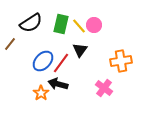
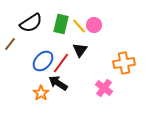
orange cross: moved 3 px right, 2 px down
black arrow: moved 1 px up; rotated 18 degrees clockwise
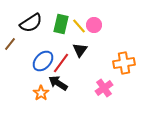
pink cross: rotated 18 degrees clockwise
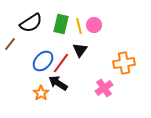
yellow line: rotated 28 degrees clockwise
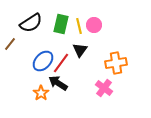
orange cross: moved 8 px left
pink cross: rotated 18 degrees counterclockwise
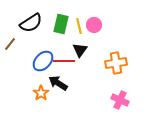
red line: moved 3 px right, 2 px up; rotated 55 degrees clockwise
pink cross: moved 16 px right, 12 px down; rotated 12 degrees counterclockwise
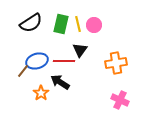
yellow line: moved 1 px left, 2 px up
brown line: moved 13 px right, 27 px down
blue ellipse: moved 6 px left; rotated 30 degrees clockwise
black arrow: moved 2 px right, 1 px up
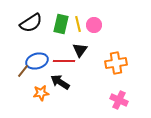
orange star: rotated 28 degrees clockwise
pink cross: moved 1 px left
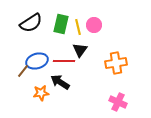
yellow line: moved 3 px down
pink cross: moved 1 px left, 2 px down
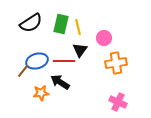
pink circle: moved 10 px right, 13 px down
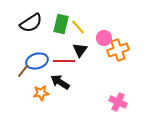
yellow line: rotated 28 degrees counterclockwise
orange cross: moved 2 px right, 13 px up; rotated 10 degrees counterclockwise
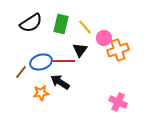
yellow line: moved 7 px right
blue ellipse: moved 4 px right, 1 px down
brown line: moved 2 px left, 1 px down
